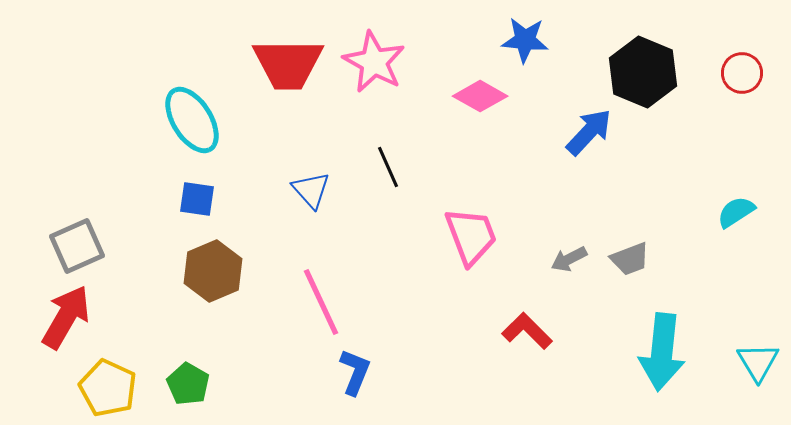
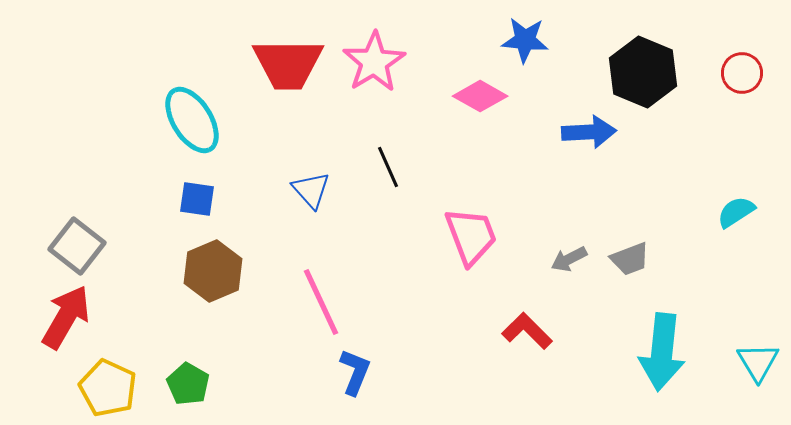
pink star: rotated 12 degrees clockwise
blue arrow: rotated 44 degrees clockwise
gray square: rotated 28 degrees counterclockwise
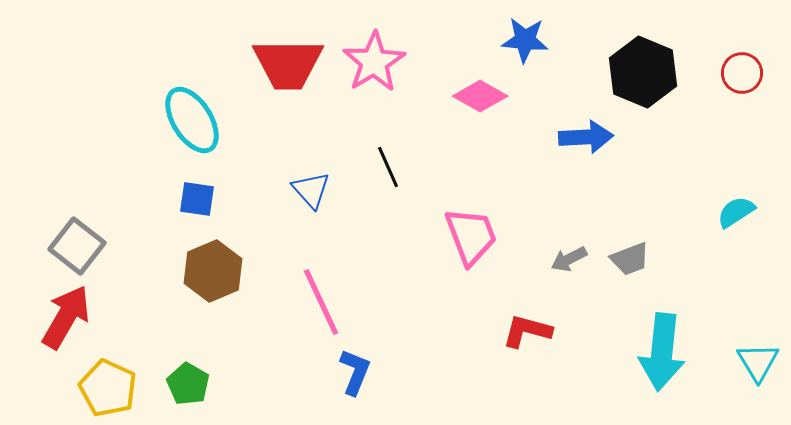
blue arrow: moved 3 px left, 5 px down
red L-shape: rotated 30 degrees counterclockwise
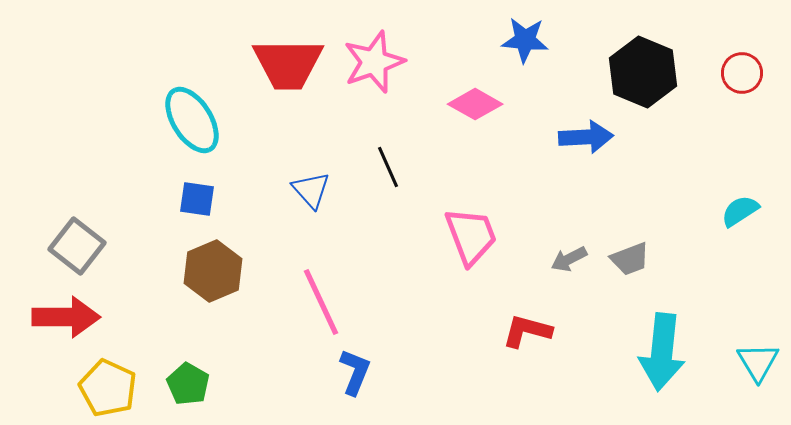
pink star: rotated 12 degrees clockwise
pink diamond: moved 5 px left, 8 px down
cyan semicircle: moved 4 px right, 1 px up
red arrow: rotated 60 degrees clockwise
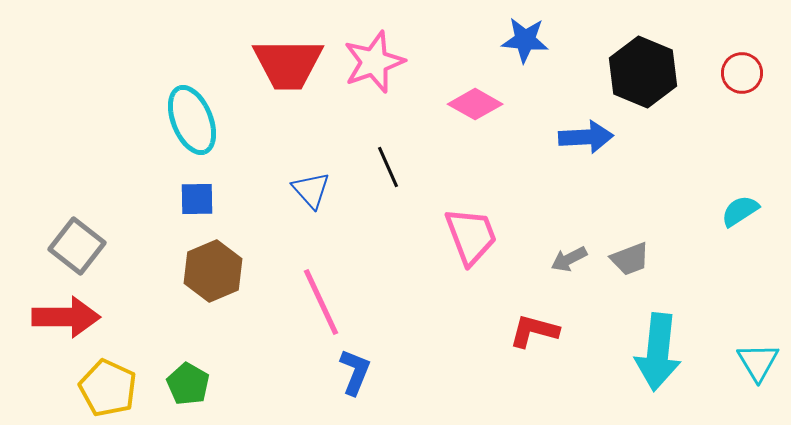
cyan ellipse: rotated 10 degrees clockwise
blue square: rotated 9 degrees counterclockwise
red L-shape: moved 7 px right
cyan arrow: moved 4 px left
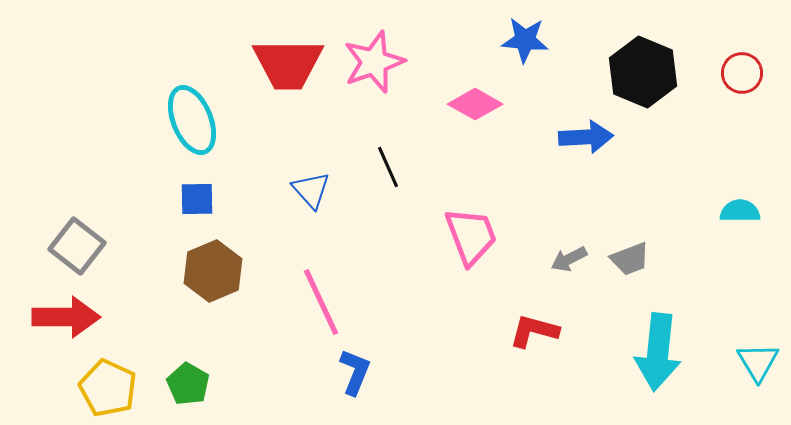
cyan semicircle: rotated 33 degrees clockwise
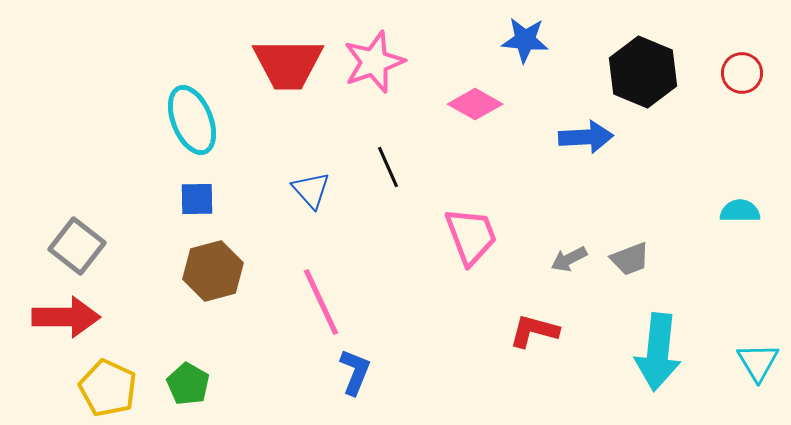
brown hexagon: rotated 8 degrees clockwise
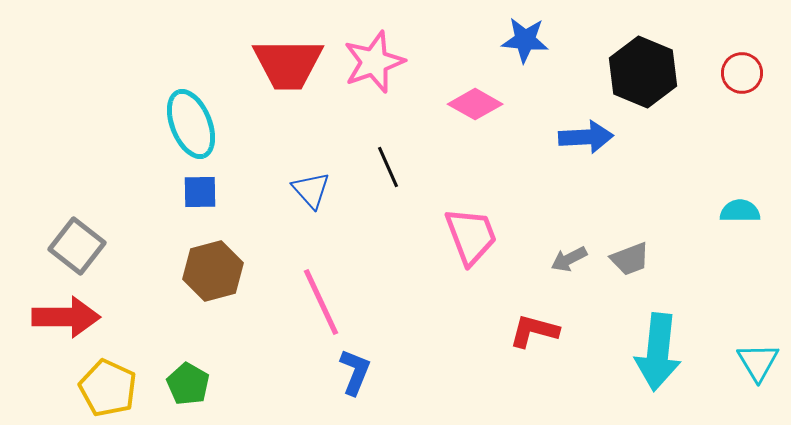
cyan ellipse: moved 1 px left, 4 px down
blue square: moved 3 px right, 7 px up
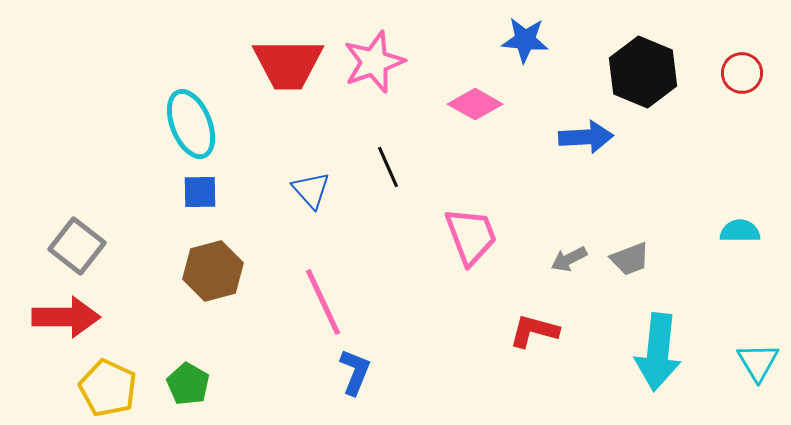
cyan semicircle: moved 20 px down
pink line: moved 2 px right
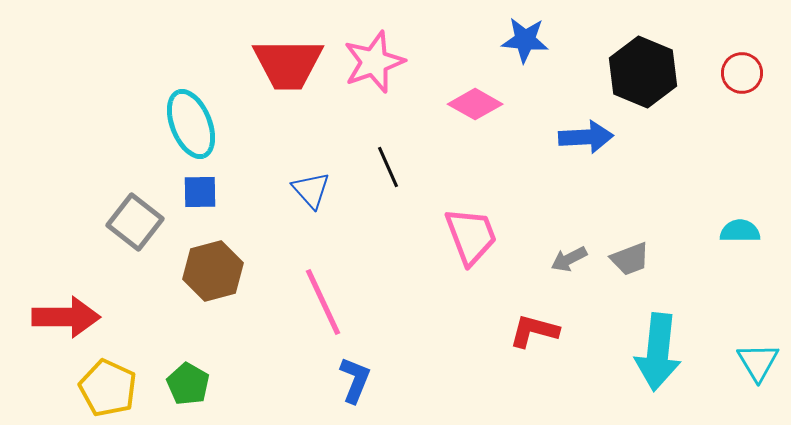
gray square: moved 58 px right, 24 px up
blue L-shape: moved 8 px down
